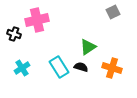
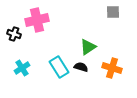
gray square: rotated 24 degrees clockwise
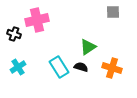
cyan cross: moved 4 px left, 1 px up
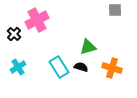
gray square: moved 2 px right, 2 px up
pink cross: rotated 15 degrees counterclockwise
black cross: rotated 24 degrees clockwise
green triangle: rotated 18 degrees clockwise
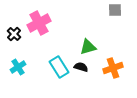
pink cross: moved 2 px right, 3 px down
orange cross: moved 1 px right; rotated 36 degrees counterclockwise
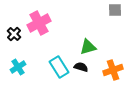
orange cross: moved 2 px down
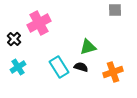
black cross: moved 5 px down
orange cross: moved 2 px down
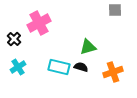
cyan rectangle: rotated 45 degrees counterclockwise
